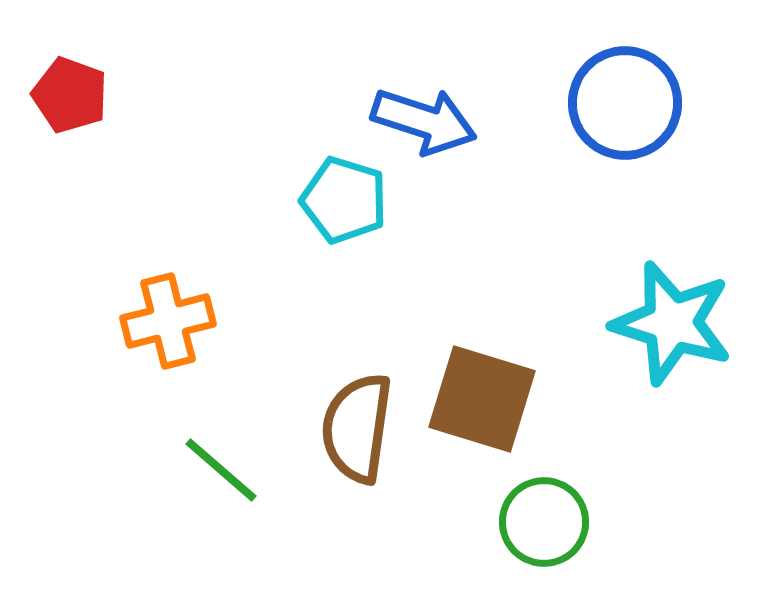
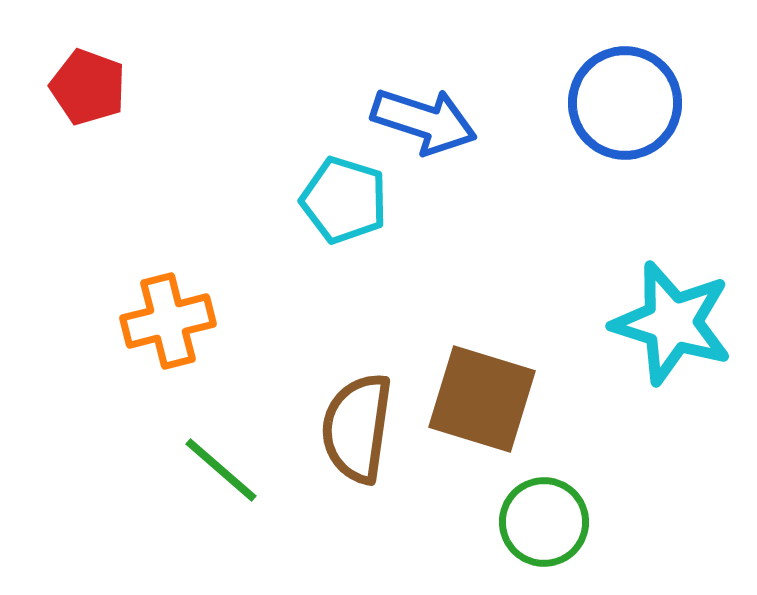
red pentagon: moved 18 px right, 8 px up
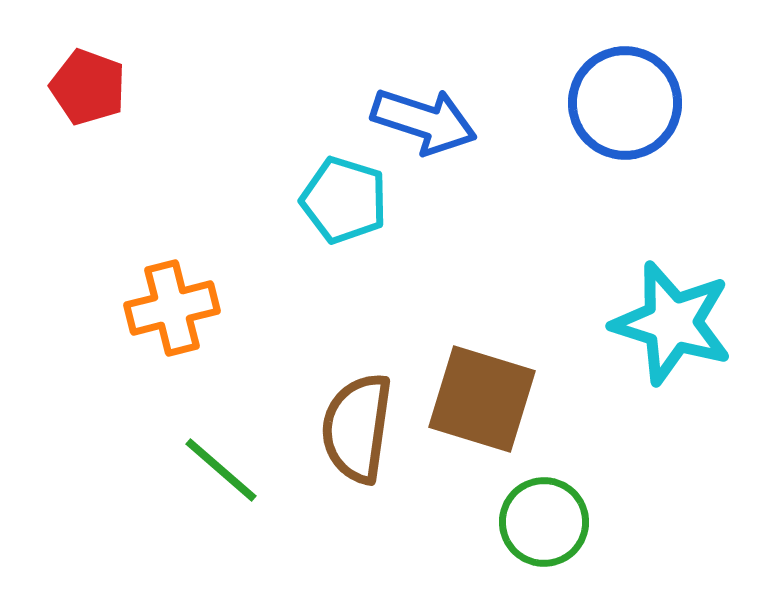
orange cross: moved 4 px right, 13 px up
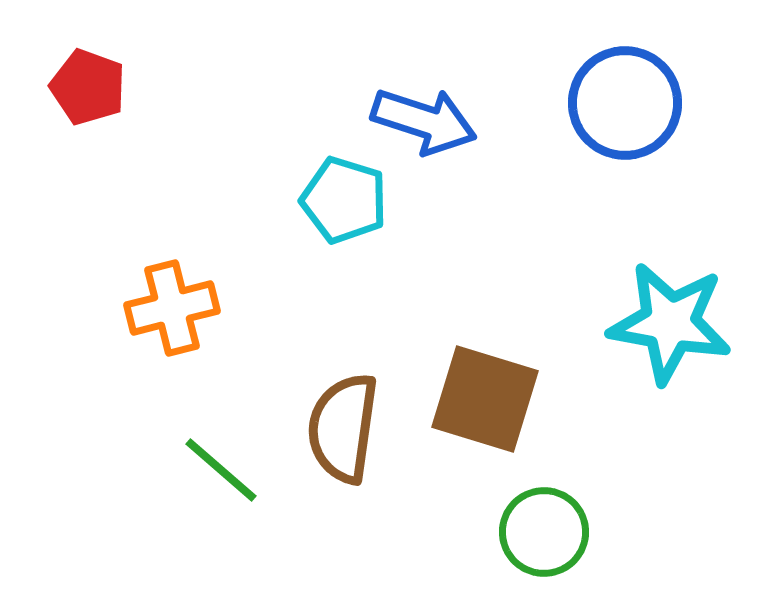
cyan star: moved 2 px left; rotated 7 degrees counterclockwise
brown square: moved 3 px right
brown semicircle: moved 14 px left
green circle: moved 10 px down
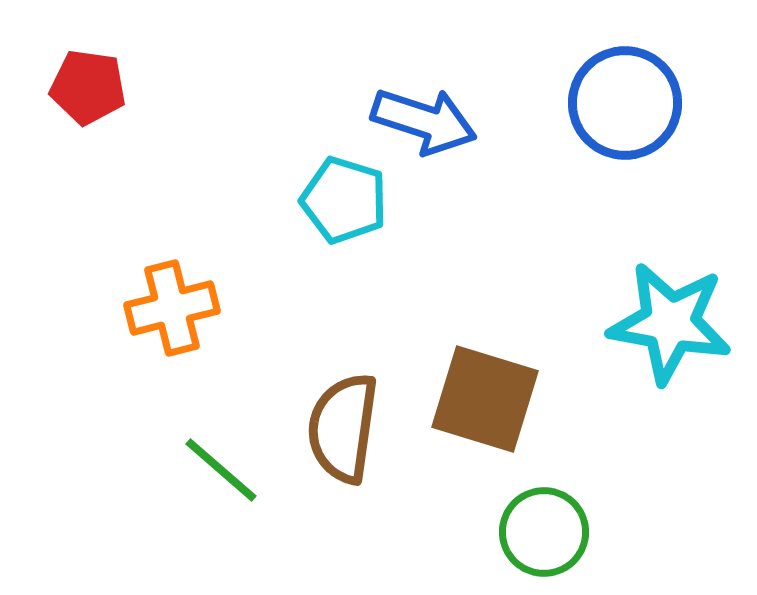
red pentagon: rotated 12 degrees counterclockwise
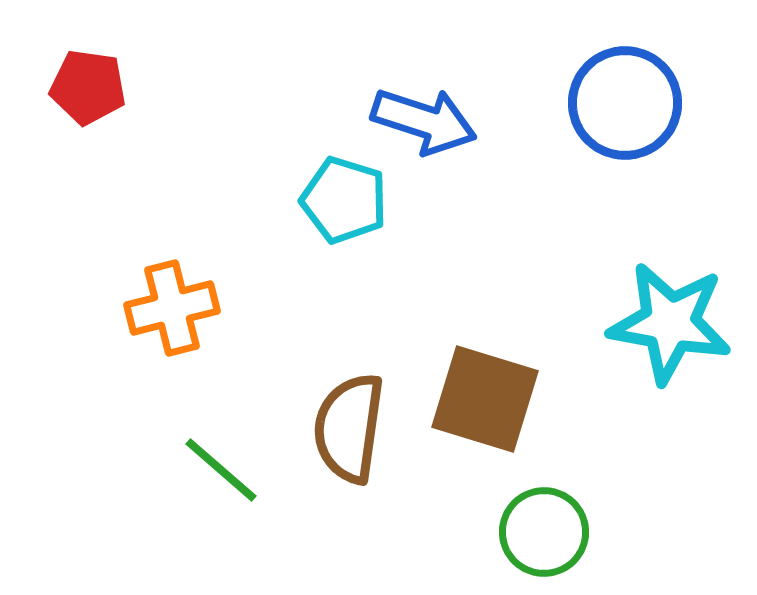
brown semicircle: moved 6 px right
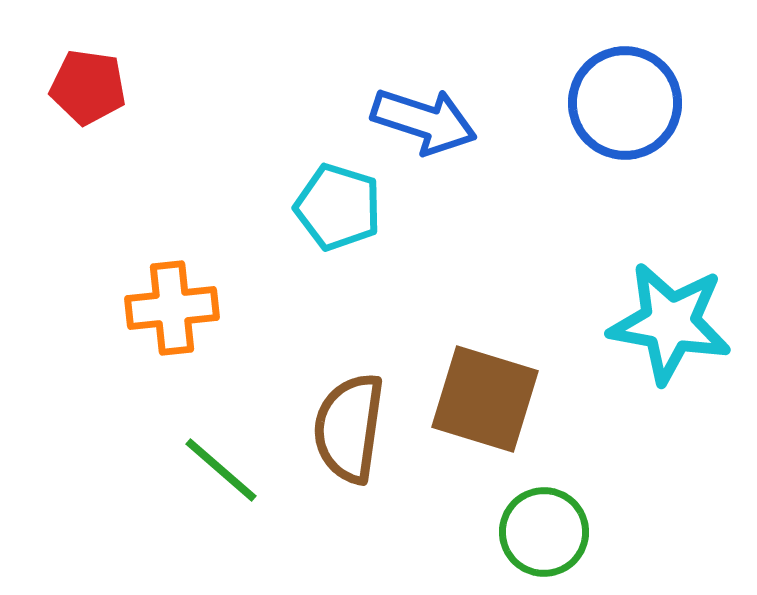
cyan pentagon: moved 6 px left, 7 px down
orange cross: rotated 8 degrees clockwise
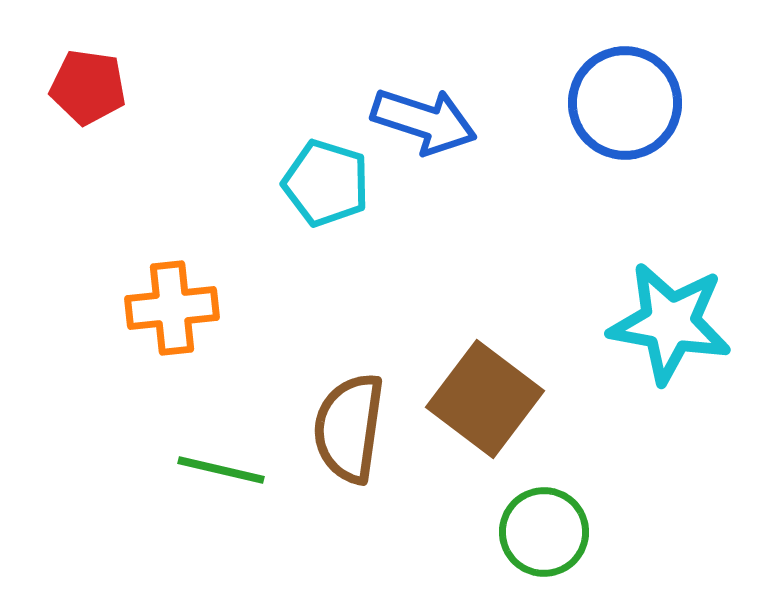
cyan pentagon: moved 12 px left, 24 px up
brown square: rotated 20 degrees clockwise
green line: rotated 28 degrees counterclockwise
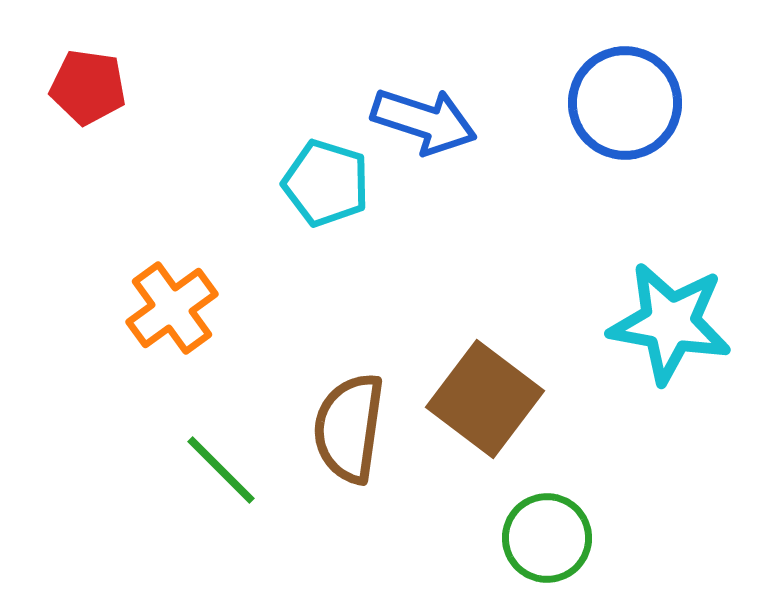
orange cross: rotated 30 degrees counterclockwise
green line: rotated 32 degrees clockwise
green circle: moved 3 px right, 6 px down
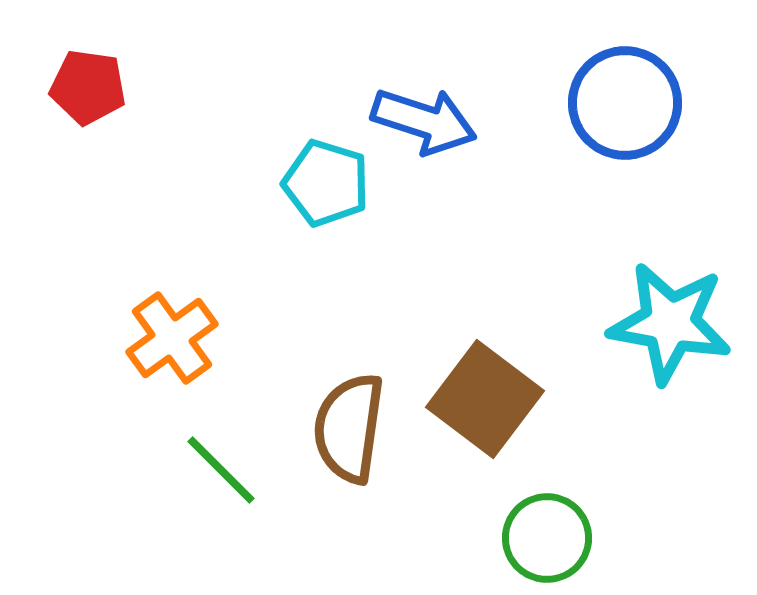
orange cross: moved 30 px down
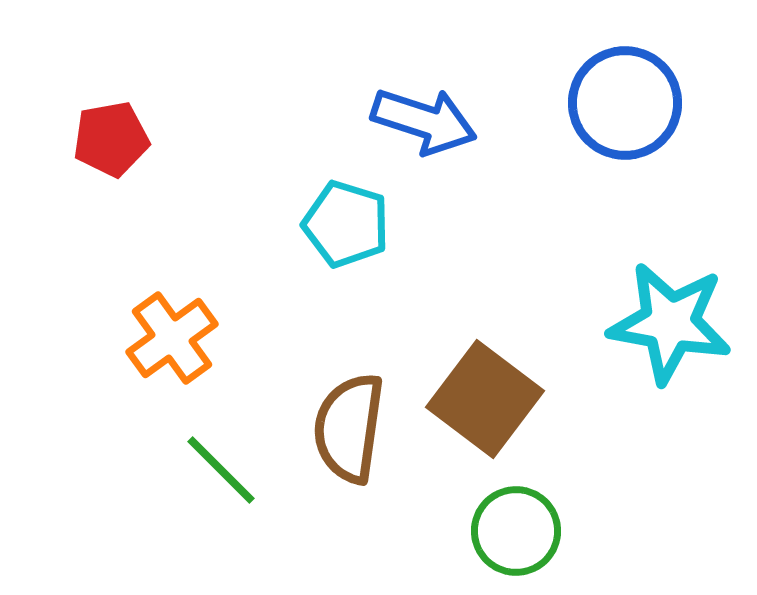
red pentagon: moved 23 px right, 52 px down; rotated 18 degrees counterclockwise
cyan pentagon: moved 20 px right, 41 px down
green circle: moved 31 px left, 7 px up
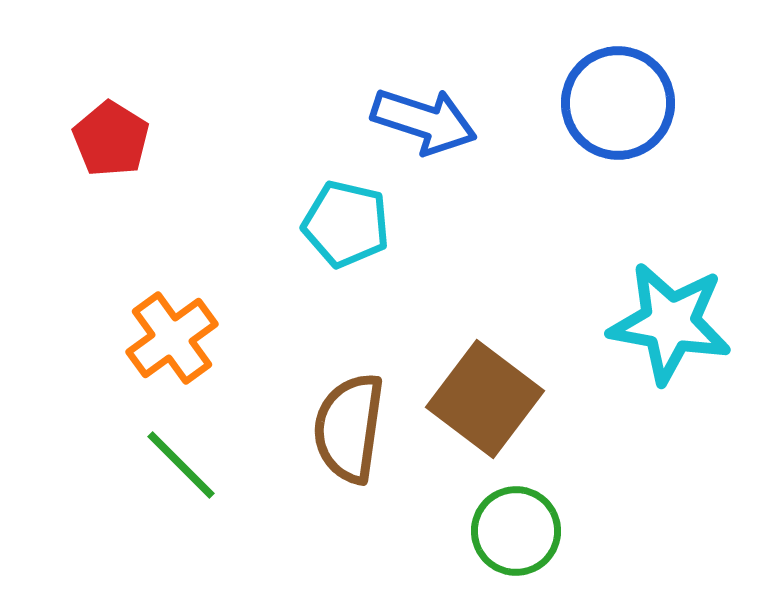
blue circle: moved 7 px left
red pentagon: rotated 30 degrees counterclockwise
cyan pentagon: rotated 4 degrees counterclockwise
green line: moved 40 px left, 5 px up
